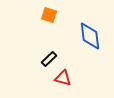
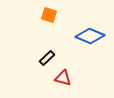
blue diamond: rotated 60 degrees counterclockwise
black rectangle: moved 2 px left, 1 px up
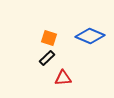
orange square: moved 23 px down
red triangle: rotated 18 degrees counterclockwise
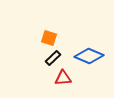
blue diamond: moved 1 px left, 20 px down
black rectangle: moved 6 px right
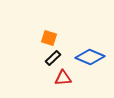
blue diamond: moved 1 px right, 1 px down
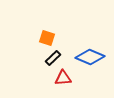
orange square: moved 2 px left
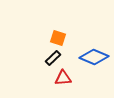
orange square: moved 11 px right
blue diamond: moved 4 px right
